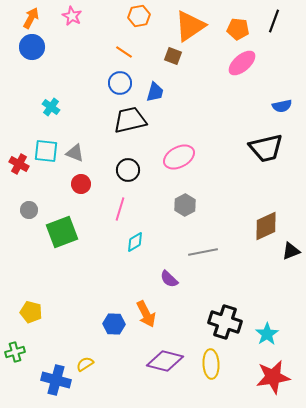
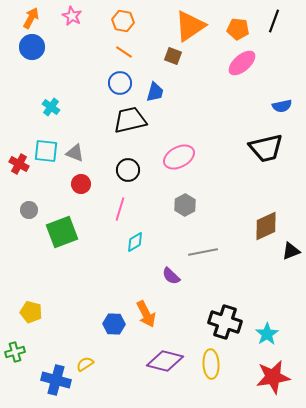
orange hexagon at (139, 16): moved 16 px left, 5 px down; rotated 20 degrees clockwise
purple semicircle at (169, 279): moved 2 px right, 3 px up
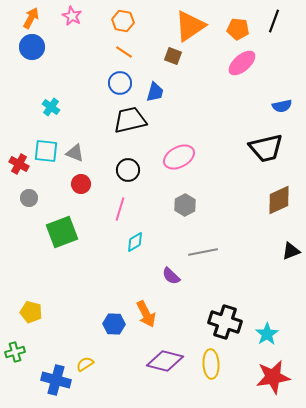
gray circle at (29, 210): moved 12 px up
brown diamond at (266, 226): moved 13 px right, 26 px up
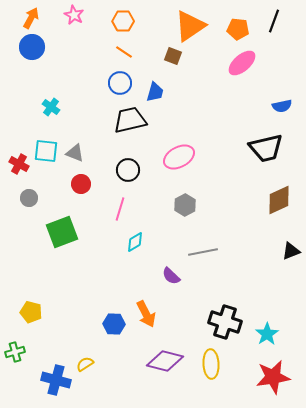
pink star at (72, 16): moved 2 px right, 1 px up
orange hexagon at (123, 21): rotated 10 degrees counterclockwise
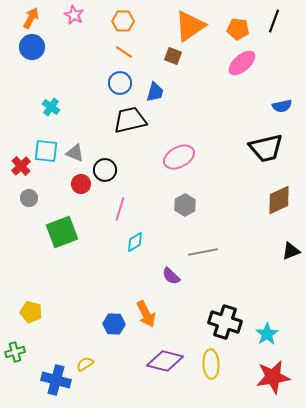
red cross at (19, 164): moved 2 px right, 2 px down; rotated 18 degrees clockwise
black circle at (128, 170): moved 23 px left
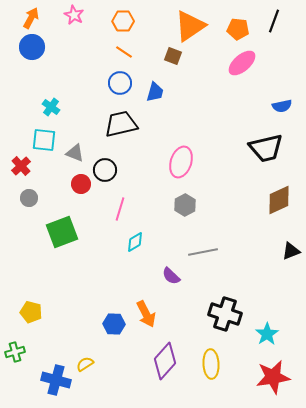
black trapezoid at (130, 120): moved 9 px left, 4 px down
cyan square at (46, 151): moved 2 px left, 11 px up
pink ellipse at (179, 157): moved 2 px right, 5 px down; rotated 44 degrees counterclockwise
black cross at (225, 322): moved 8 px up
purple diamond at (165, 361): rotated 63 degrees counterclockwise
